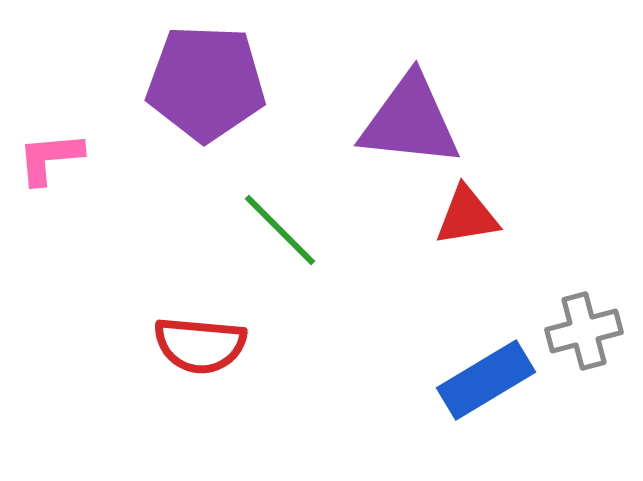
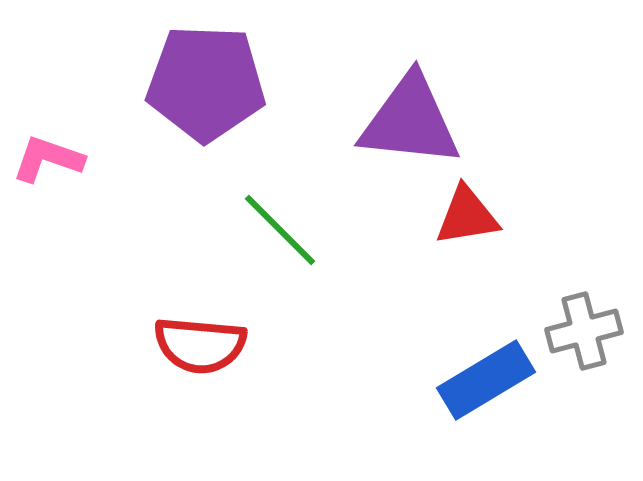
pink L-shape: moved 2 px left, 1 px down; rotated 24 degrees clockwise
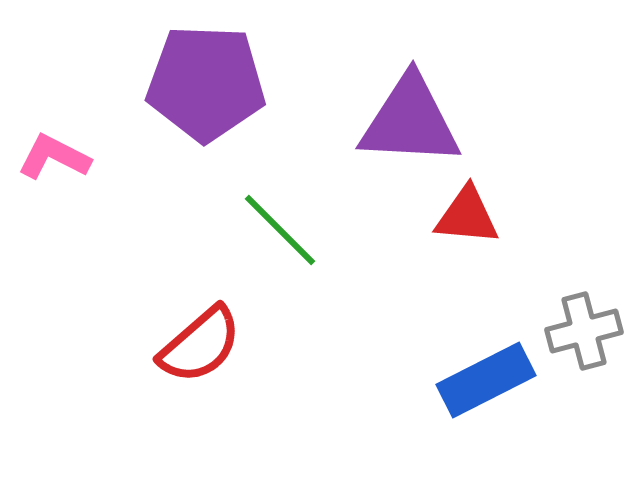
purple triangle: rotated 3 degrees counterclockwise
pink L-shape: moved 6 px right, 2 px up; rotated 8 degrees clockwise
red triangle: rotated 14 degrees clockwise
red semicircle: rotated 46 degrees counterclockwise
blue rectangle: rotated 4 degrees clockwise
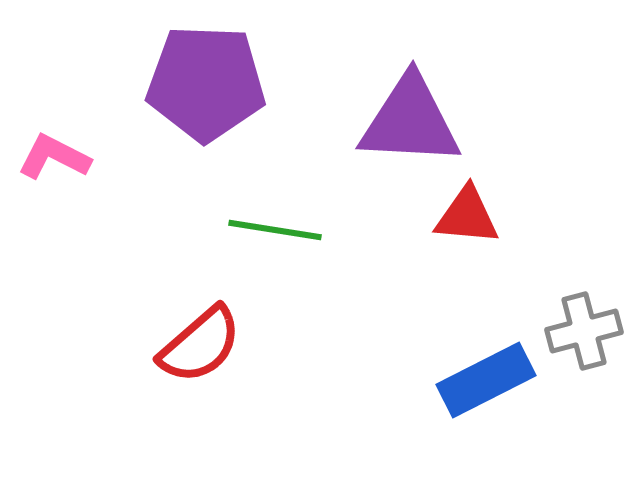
green line: moved 5 px left; rotated 36 degrees counterclockwise
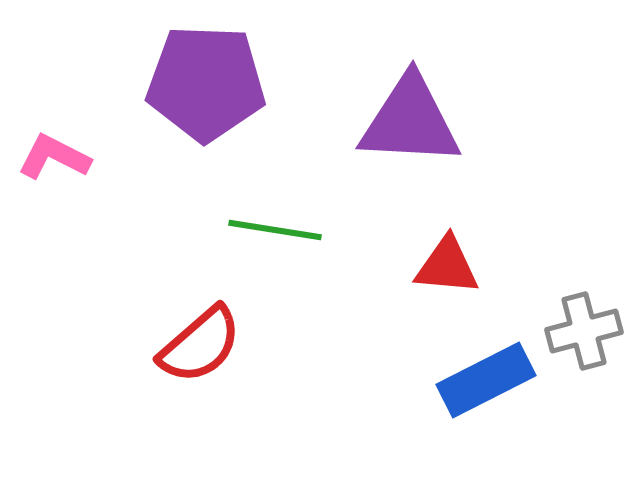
red triangle: moved 20 px left, 50 px down
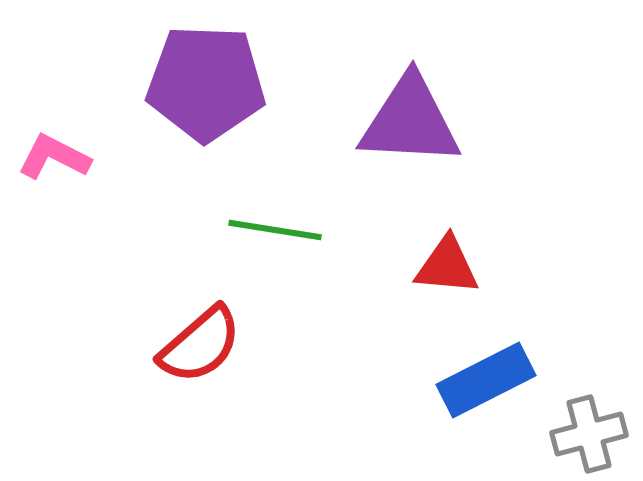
gray cross: moved 5 px right, 103 px down
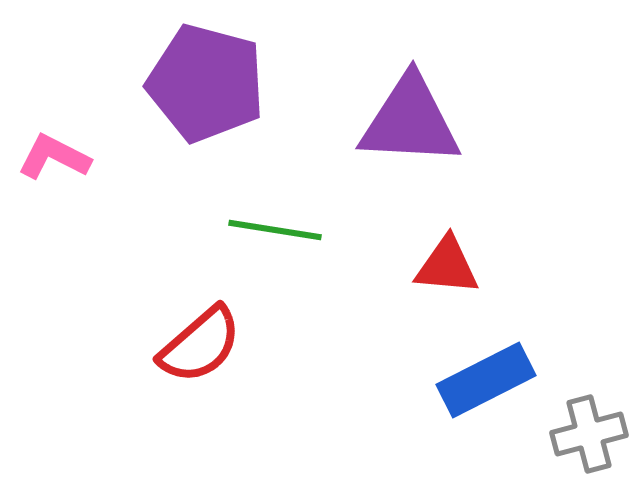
purple pentagon: rotated 13 degrees clockwise
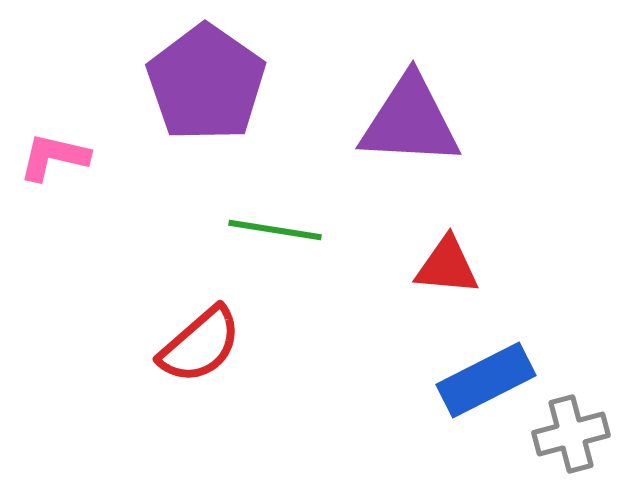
purple pentagon: rotated 20 degrees clockwise
pink L-shape: rotated 14 degrees counterclockwise
gray cross: moved 18 px left
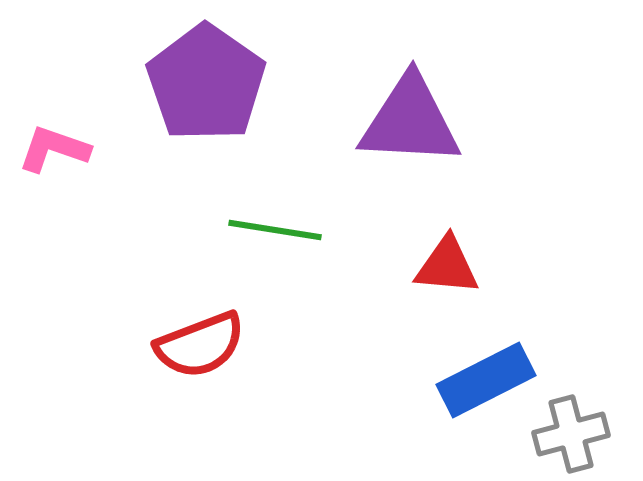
pink L-shape: moved 8 px up; rotated 6 degrees clockwise
red semicircle: rotated 20 degrees clockwise
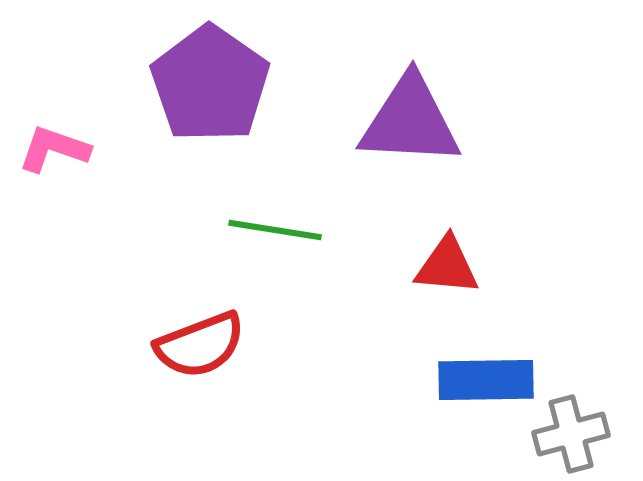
purple pentagon: moved 4 px right, 1 px down
blue rectangle: rotated 26 degrees clockwise
